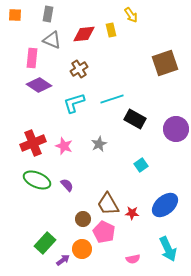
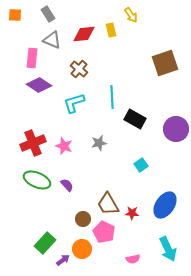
gray rectangle: rotated 42 degrees counterclockwise
brown cross: rotated 18 degrees counterclockwise
cyan line: moved 2 px up; rotated 75 degrees counterclockwise
gray star: moved 1 px up; rotated 14 degrees clockwise
blue ellipse: rotated 16 degrees counterclockwise
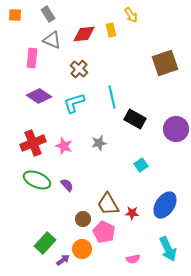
purple diamond: moved 11 px down
cyan line: rotated 10 degrees counterclockwise
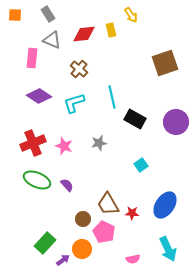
purple circle: moved 7 px up
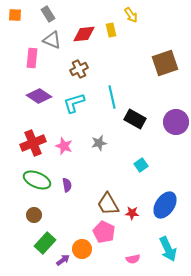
brown cross: rotated 24 degrees clockwise
purple semicircle: rotated 32 degrees clockwise
brown circle: moved 49 px left, 4 px up
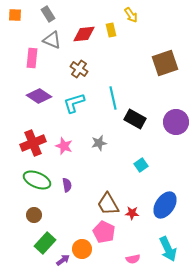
brown cross: rotated 30 degrees counterclockwise
cyan line: moved 1 px right, 1 px down
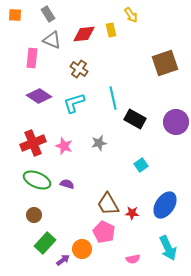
purple semicircle: moved 1 px up; rotated 64 degrees counterclockwise
cyan arrow: moved 1 px up
